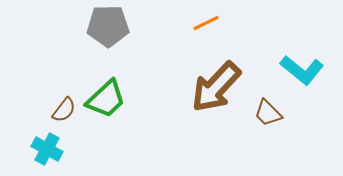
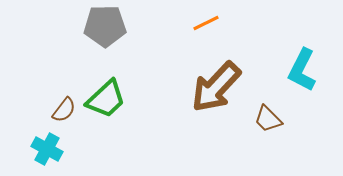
gray pentagon: moved 3 px left
cyan L-shape: rotated 78 degrees clockwise
brown trapezoid: moved 6 px down
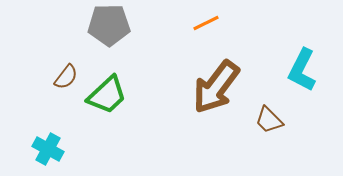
gray pentagon: moved 4 px right, 1 px up
brown arrow: rotated 6 degrees counterclockwise
green trapezoid: moved 1 px right, 4 px up
brown semicircle: moved 2 px right, 33 px up
brown trapezoid: moved 1 px right, 1 px down
cyan cross: moved 1 px right
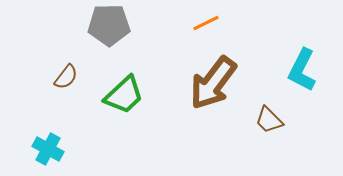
brown arrow: moved 3 px left, 4 px up
green trapezoid: moved 17 px right
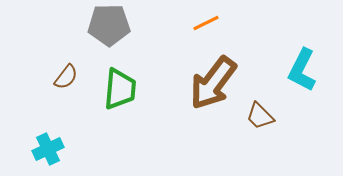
green trapezoid: moved 4 px left, 6 px up; rotated 42 degrees counterclockwise
brown trapezoid: moved 9 px left, 4 px up
cyan cross: rotated 36 degrees clockwise
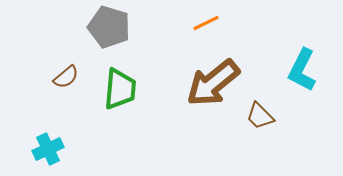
gray pentagon: moved 2 px down; rotated 18 degrees clockwise
brown semicircle: rotated 12 degrees clockwise
brown arrow: rotated 14 degrees clockwise
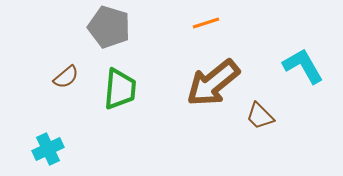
orange line: rotated 8 degrees clockwise
cyan L-shape: moved 1 px right, 4 px up; rotated 123 degrees clockwise
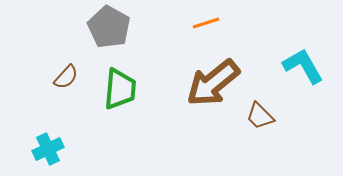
gray pentagon: rotated 12 degrees clockwise
brown semicircle: rotated 8 degrees counterclockwise
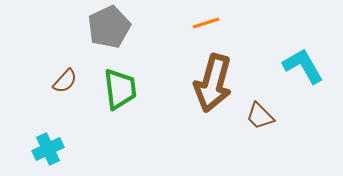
gray pentagon: rotated 18 degrees clockwise
brown semicircle: moved 1 px left, 4 px down
brown arrow: rotated 36 degrees counterclockwise
green trapezoid: rotated 12 degrees counterclockwise
